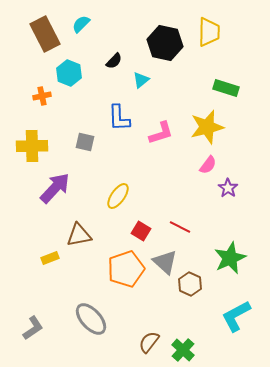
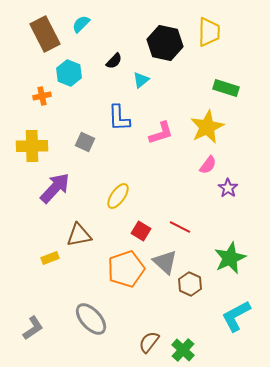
yellow star: rotated 12 degrees counterclockwise
gray square: rotated 12 degrees clockwise
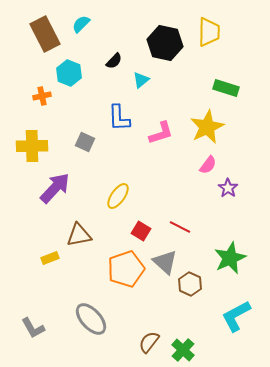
gray L-shape: rotated 95 degrees clockwise
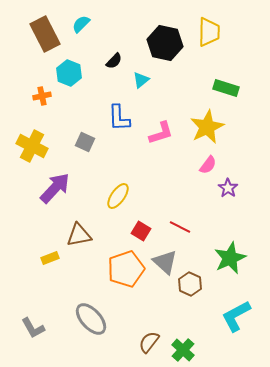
yellow cross: rotated 28 degrees clockwise
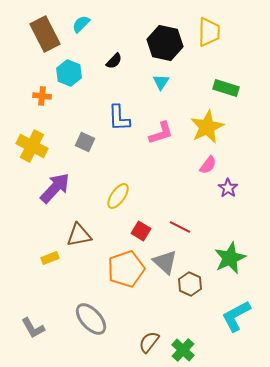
cyan triangle: moved 20 px right, 2 px down; rotated 18 degrees counterclockwise
orange cross: rotated 18 degrees clockwise
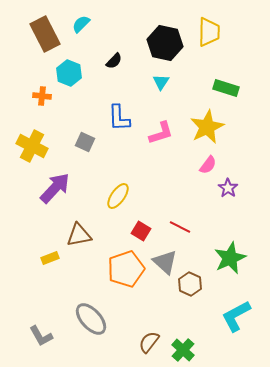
gray L-shape: moved 8 px right, 8 px down
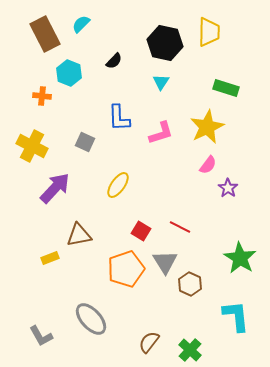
yellow ellipse: moved 11 px up
green star: moved 10 px right; rotated 16 degrees counterclockwise
gray triangle: rotated 16 degrees clockwise
cyan L-shape: rotated 112 degrees clockwise
green cross: moved 7 px right
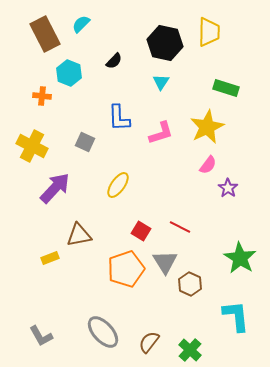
gray ellipse: moved 12 px right, 13 px down
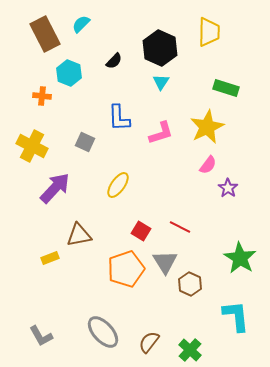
black hexagon: moved 5 px left, 5 px down; rotated 12 degrees clockwise
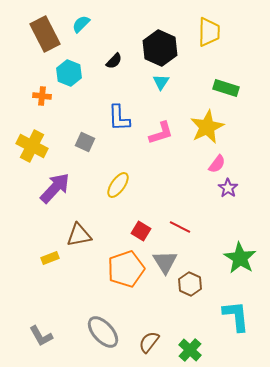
pink semicircle: moved 9 px right, 1 px up
